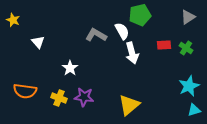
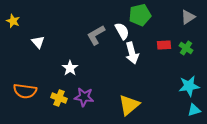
yellow star: moved 1 px down
gray L-shape: rotated 60 degrees counterclockwise
cyan star: rotated 15 degrees clockwise
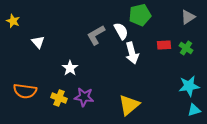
white semicircle: moved 1 px left
